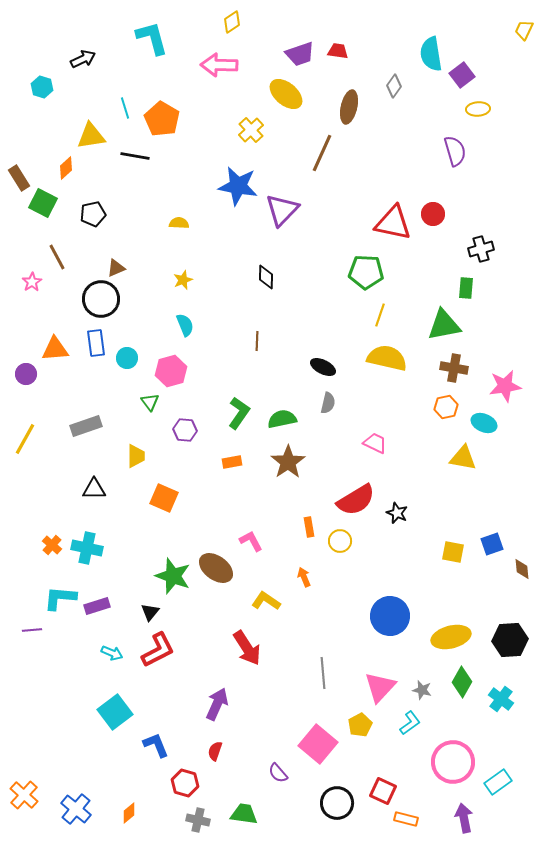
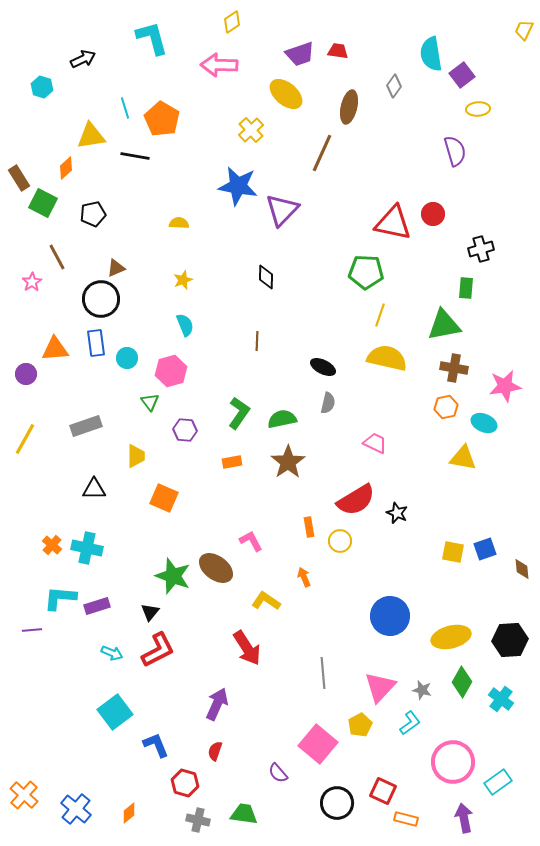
blue square at (492, 544): moved 7 px left, 5 px down
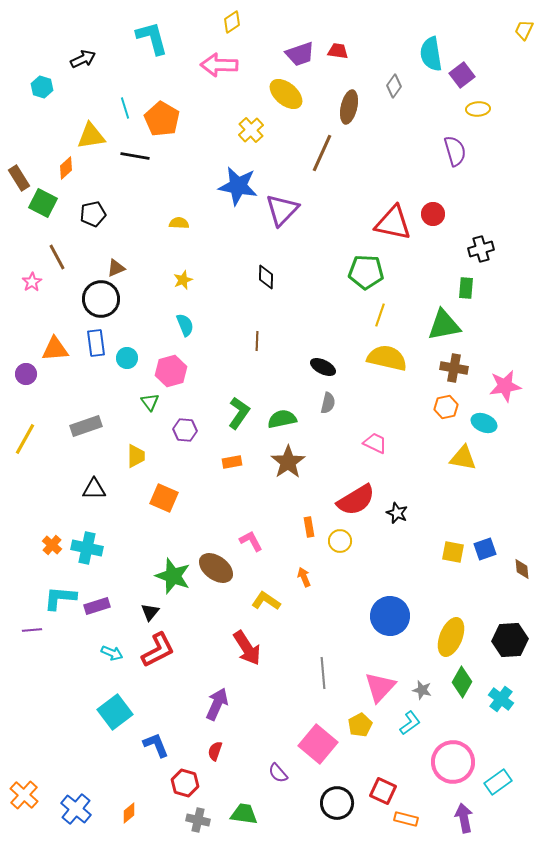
yellow ellipse at (451, 637): rotated 54 degrees counterclockwise
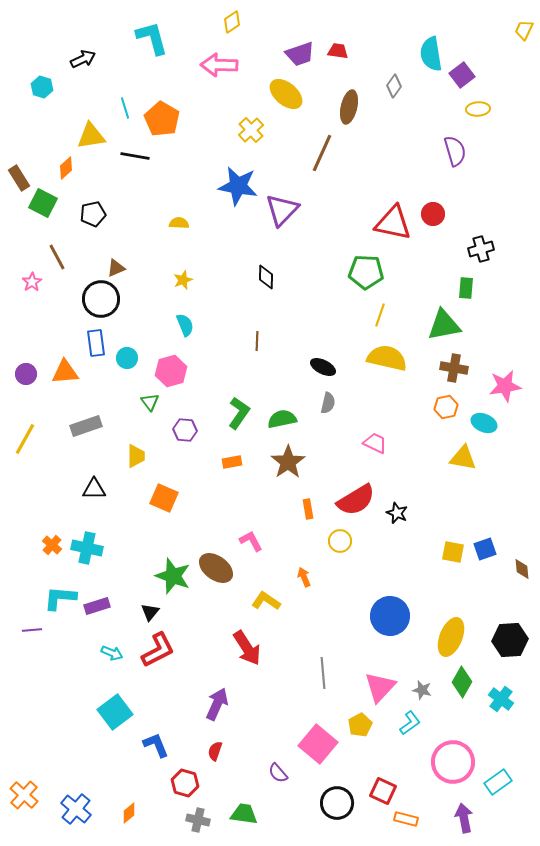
orange triangle at (55, 349): moved 10 px right, 23 px down
orange rectangle at (309, 527): moved 1 px left, 18 px up
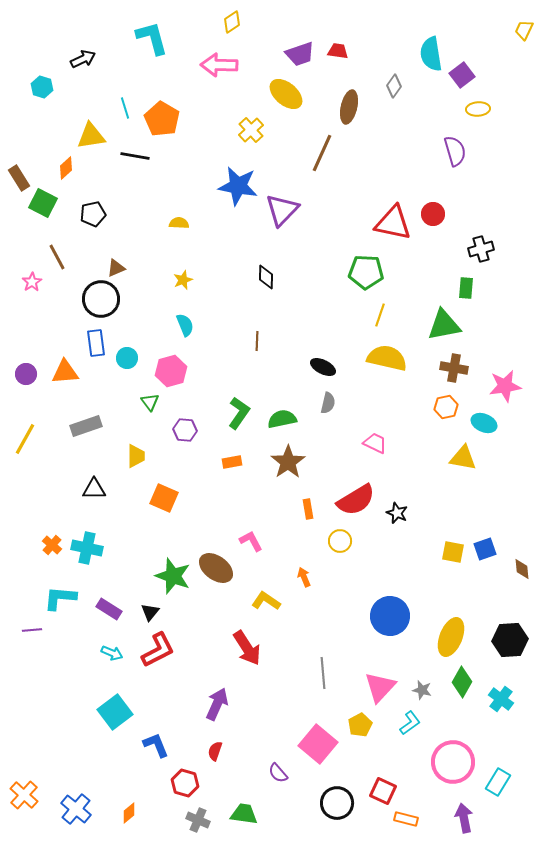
purple rectangle at (97, 606): moved 12 px right, 3 px down; rotated 50 degrees clockwise
cyan rectangle at (498, 782): rotated 24 degrees counterclockwise
gray cross at (198, 820): rotated 10 degrees clockwise
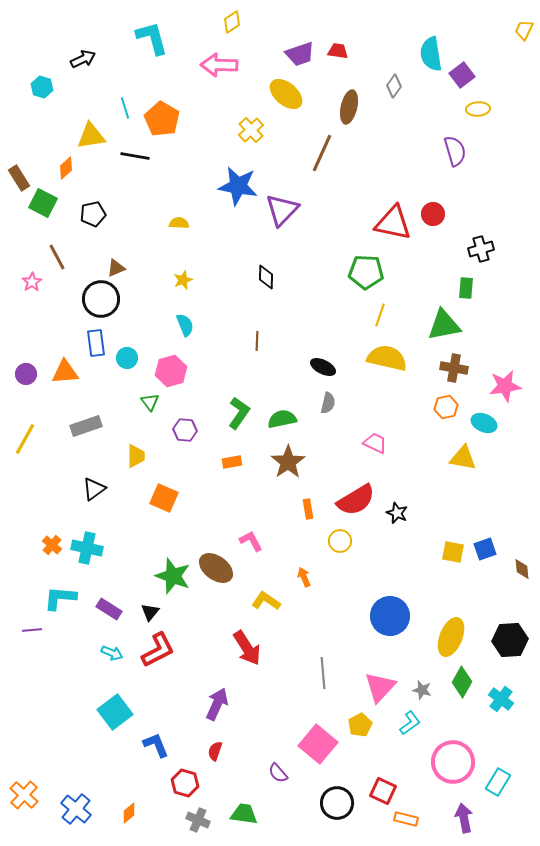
black triangle at (94, 489): rotated 35 degrees counterclockwise
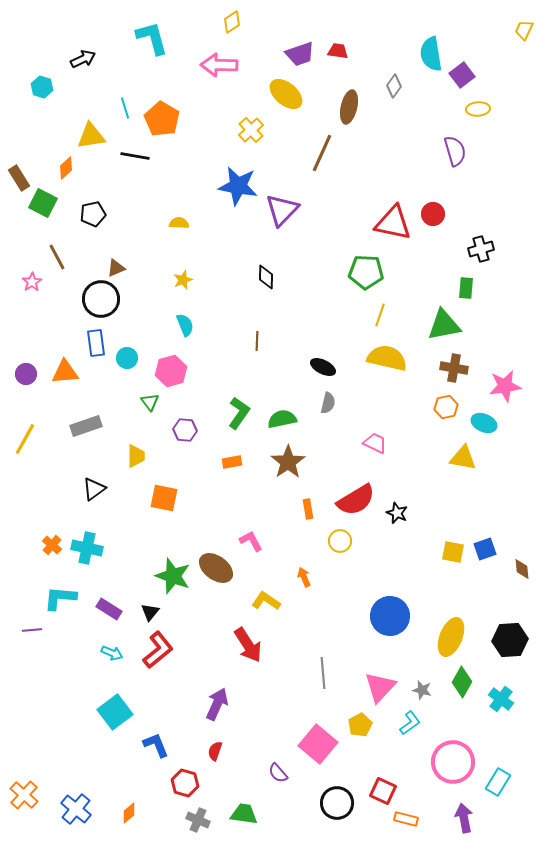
orange square at (164, 498): rotated 12 degrees counterclockwise
red arrow at (247, 648): moved 1 px right, 3 px up
red L-shape at (158, 650): rotated 12 degrees counterclockwise
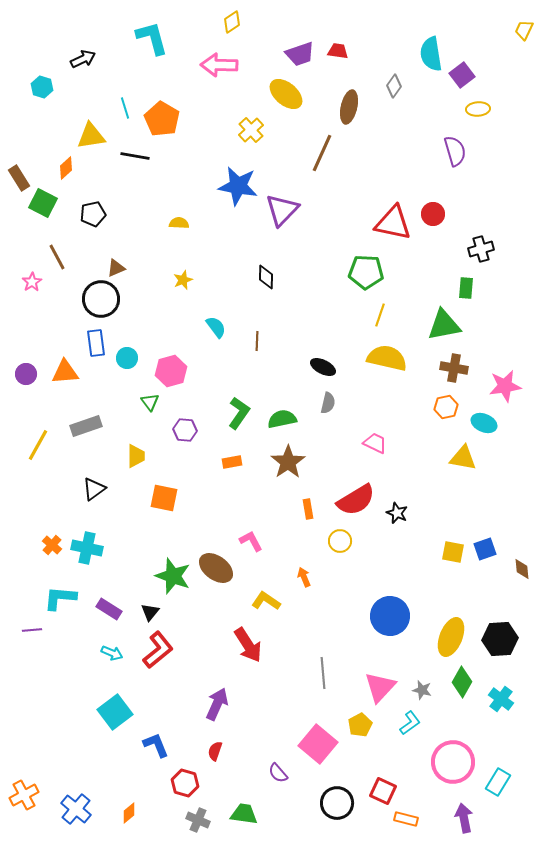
cyan semicircle at (185, 325): moved 31 px right, 2 px down; rotated 15 degrees counterclockwise
yellow line at (25, 439): moved 13 px right, 6 px down
black hexagon at (510, 640): moved 10 px left, 1 px up
orange cross at (24, 795): rotated 20 degrees clockwise
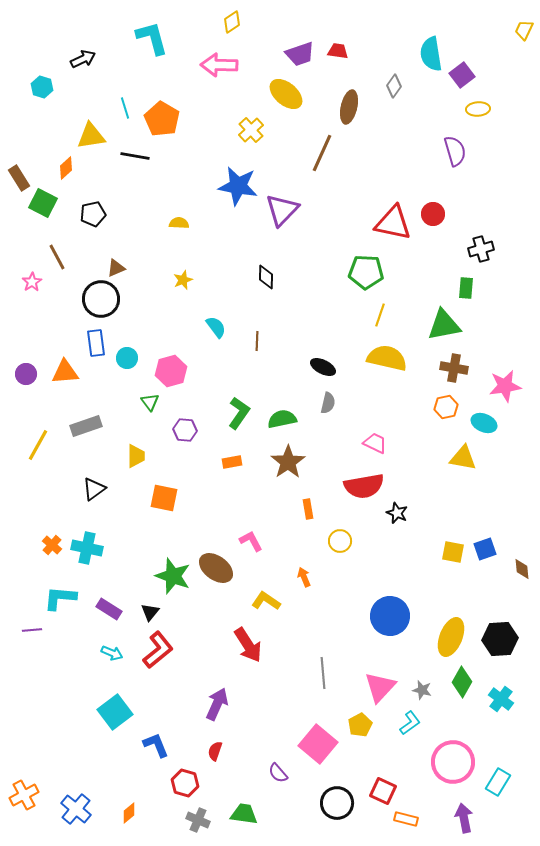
red semicircle at (356, 500): moved 8 px right, 14 px up; rotated 21 degrees clockwise
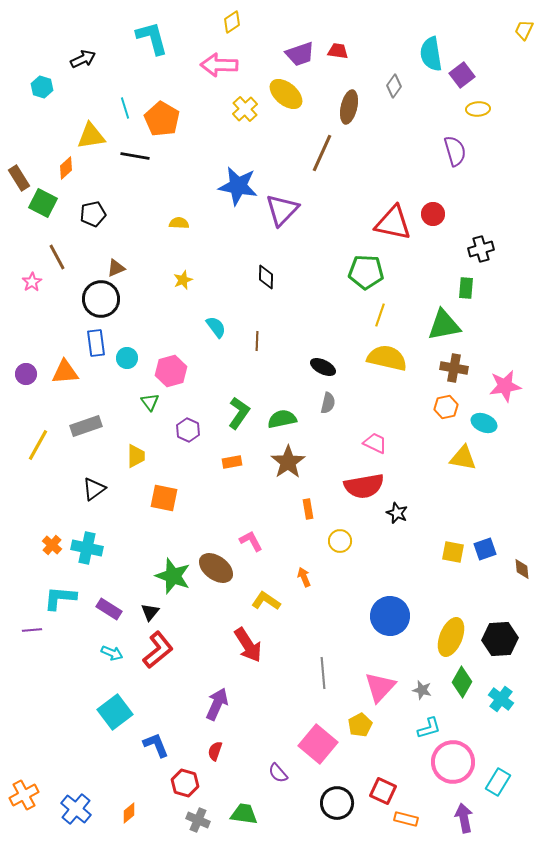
yellow cross at (251, 130): moved 6 px left, 21 px up
purple hexagon at (185, 430): moved 3 px right; rotated 20 degrees clockwise
cyan L-shape at (410, 723): moved 19 px right, 5 px down; rotated 20 degrees clockwise
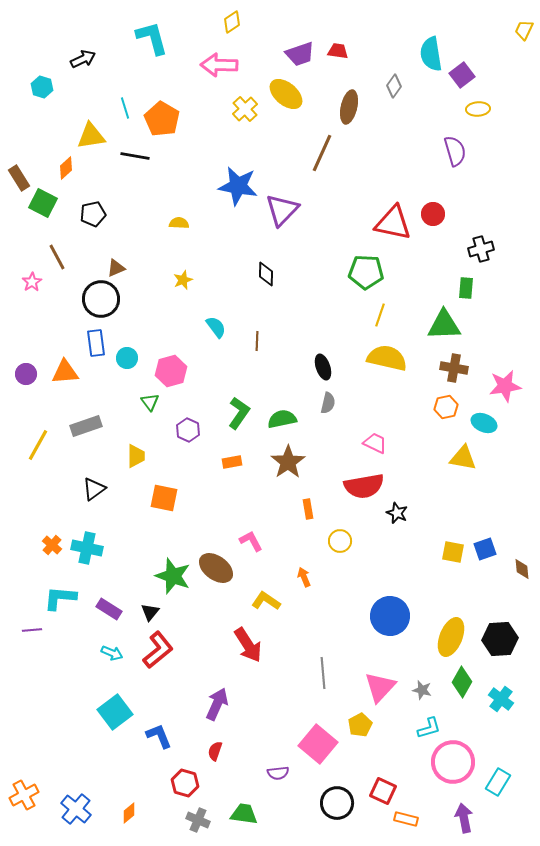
black diamond at (266, 277): moved 3 px up
green triangle at (444, 325): rotated 9 degrees clockwise
black ellipse at (323, 367): rotated 45 degrees clockwise
blue L-shape at (156, 745): moved 3 px right, 9 px up
purple semicircle at (278, 773): rotated 55 degrees counterclockwise
